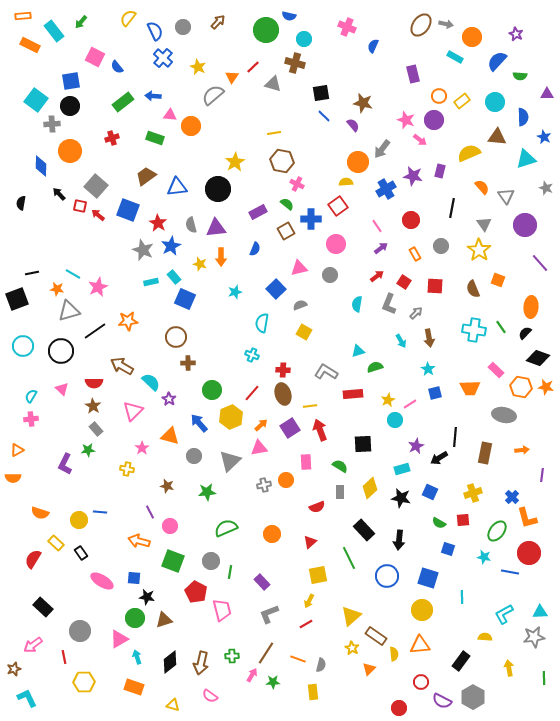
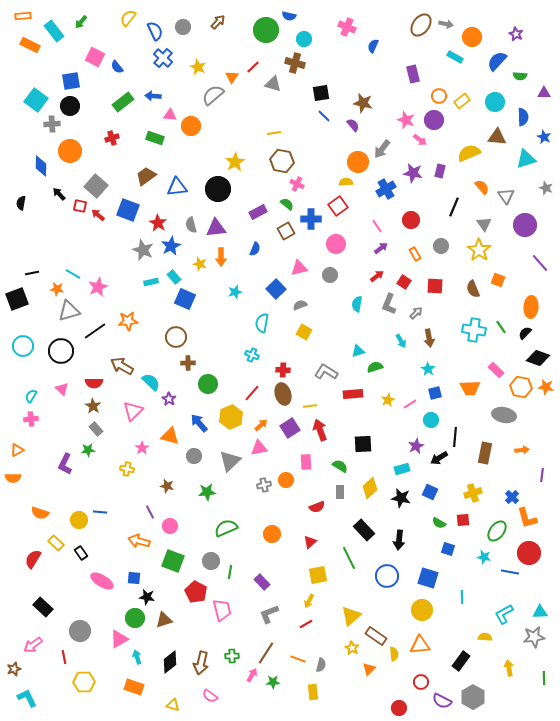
purple triangle at (547, 94): moved 3 px left, 1 px up
purple star at (413, 176): moved 3 px up
black line at (452, 208): moved 2 px right, 1 px up; rotated 12 degrees clockwise
green circle at (212, 390): moved 4 px left, 6 px up
cyan circle at (395, 420): moved 36 px right
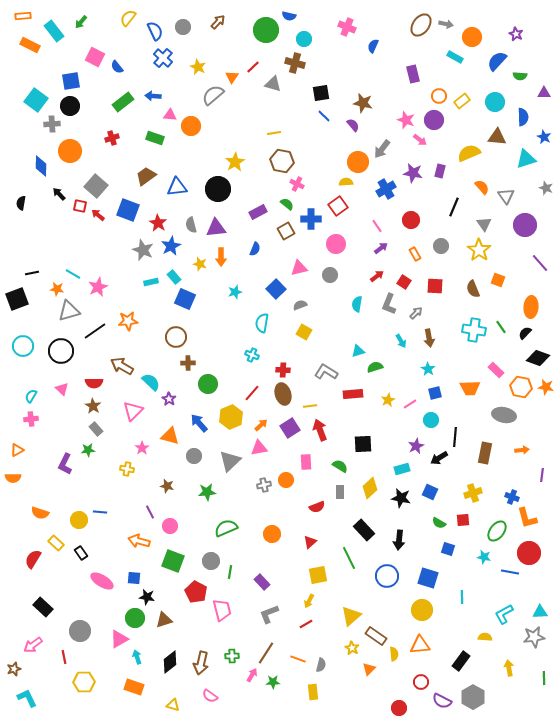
blue cross at (512, 497): rotated 24 degrees counterclockwise
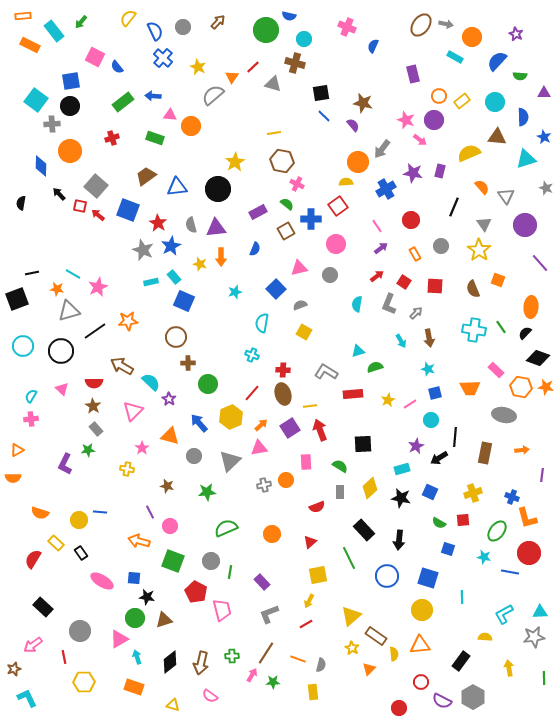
blue square at (185, 299): moved 1 px left, 2 px down
cyan star at (428, 369): rotated 16 degrees counterclockwise
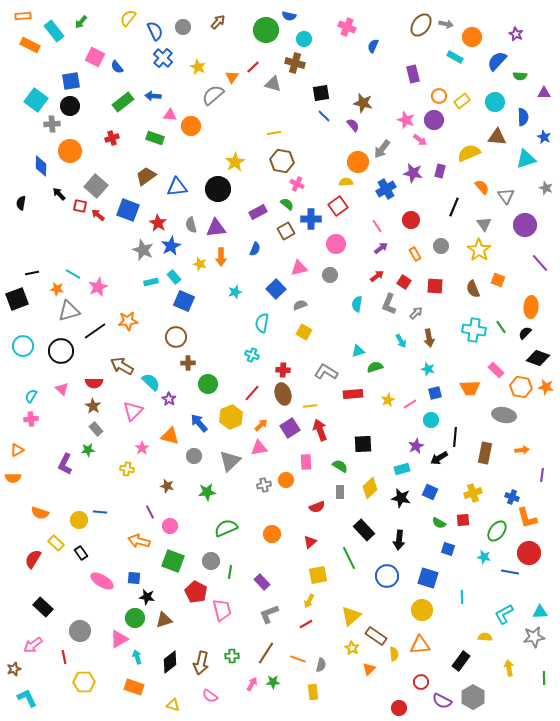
pink arrow at (252, 675): moved 9 px down
